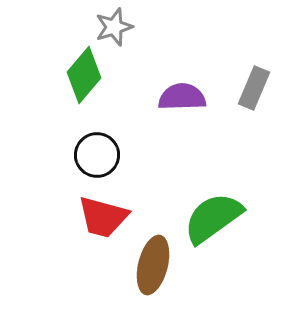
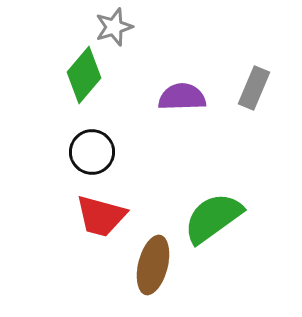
black circle: moved 5 px left, 3 px up
red trapezoid: moved 2 px left, 1 px up
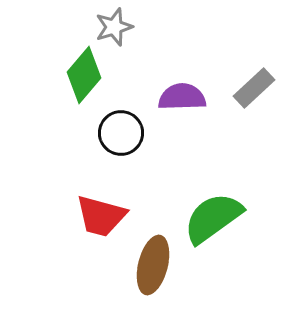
gray rectangle: rotated 24 degrees clockwise
black circle: moved 29 px right, 19 px up
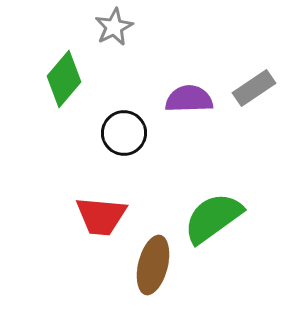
gray star: rotated 9 degrees counterclockwise
green diamond: moved 20 px left, 4 px down
gray rectangle: rotated 9 degrees clockwise
purple semicircle: moved 7 px right, 2 px down
black circle: moved 3 px right
red trapezoid: rotated 10 degrees counterclockwise
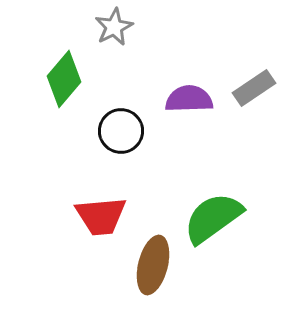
black circle: moved 3 px left, 2 px up
red trapezoid: rotated 10 degrees counterclockwise
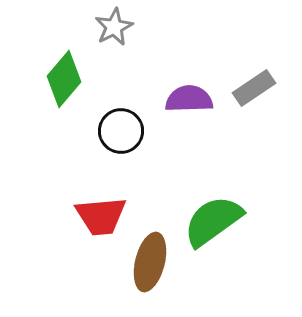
green semicircle: moved 3 px down
brown ellipse: moved 3 px left, 3 px up
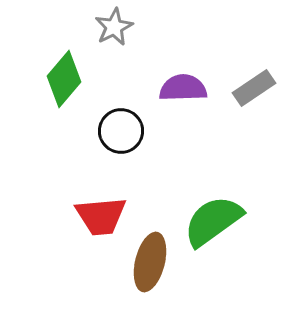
purple semicircle: moved 6 px left, 11 px up
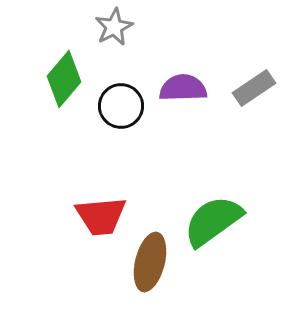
black circle: moved 25 px up
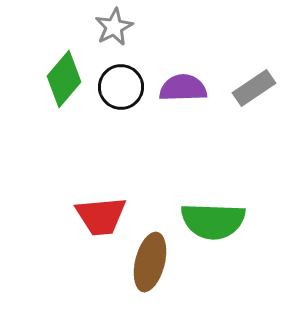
black circle: moved 19 px up
green semicircle: rotated 142 degrees counterclockwise
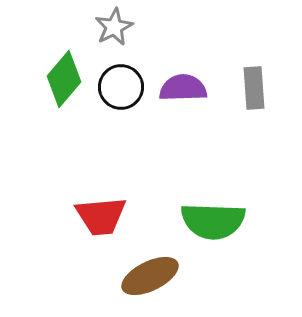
gray rectangle: rotated 60 degrees counterclockwise
brown ellipse: moved 14 px down; rotated 50 degrees clockwise
